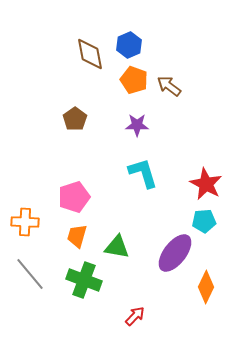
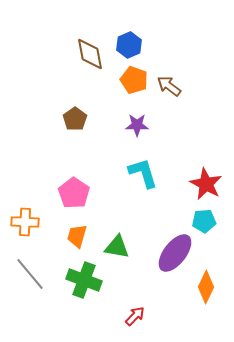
pink pentagon: moved 4 px up; rotated 20 degrees counterclockwise
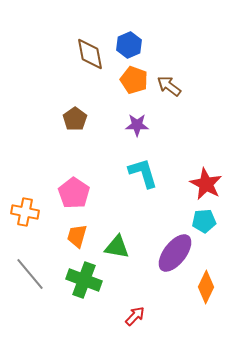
orange cross: moved 10 px up; rotated 8 degrees clockwise
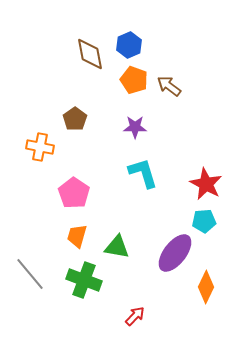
purple star: moved 2 px left, 2 px down
orange cross: moved 15 px right, 65 px up
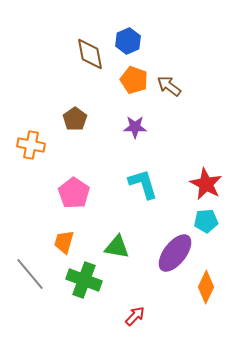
blue hexagon: moved 1 px left, 4 px up
orange cross: moved 9 px left, 2 px up
cyan L-shape: moved 11 px down
cyan pentagon: moved 2 px right
orange trapezoid: moved 13 px left, 6 px down
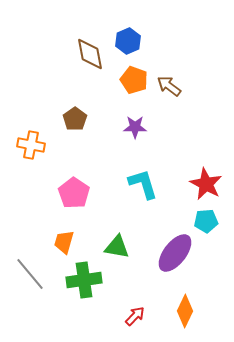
green cross: rotated 28 degrees counterclockwise
orange diamond: moved 21 px left, 24 px down
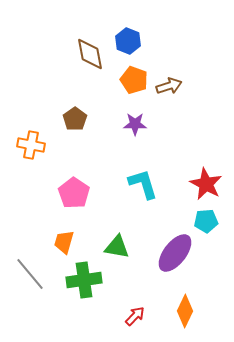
blue hexagon: rotated 15 degrees counterclockwise
brown arrow: rotated 125 degrees clockwise
purple star: moved 3 px up
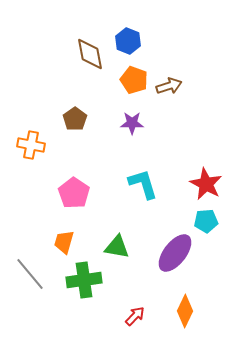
purple star: moved 3 px left, 1 px up
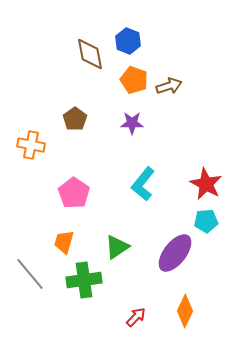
cyan L-shape: rotated 124 degrees counterclockwise
green triangle: rotated 44 degrees counterclockwise
red arrow: moved 1 px right, 1 px down
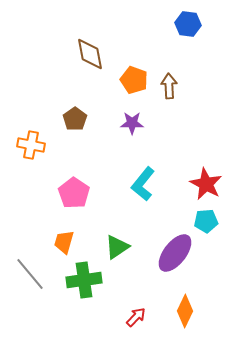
blue hexagon: moved 60 px right, 17 px up; rotated 15 degrees counterclockwise
brown arrow: rotated 75 degrees counterclockwise
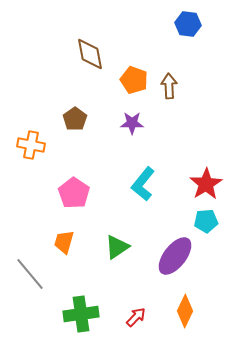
red star: rotated 12 degrees clockwise
purple ellipse: moved 3 px down
green cross: moved 3 px left, 34 px down
